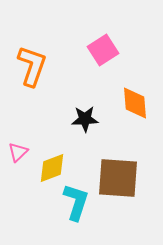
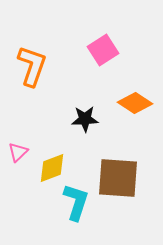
orange diamond: rotated 52 degrees counterclockwise
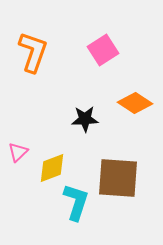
orange L-shape: moved 1 px right, 14 px up
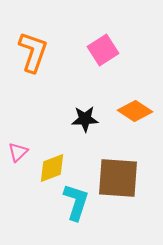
orange diamond: moved 8 px down
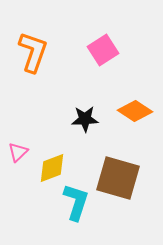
brown square: rotated 12 degrees clockwise
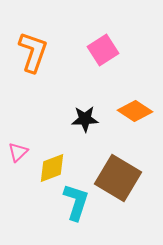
brown square: rotated 15 degrees clockwise
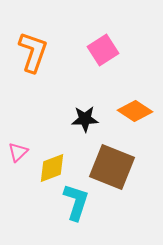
brown square: moved 6 px left, 11 px up; rotated 9 degrees counterclockwise
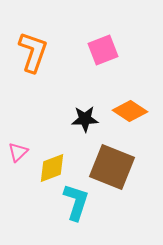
pink square: rotated 12 degrees clockwise
orange diamond: moved 5 px left
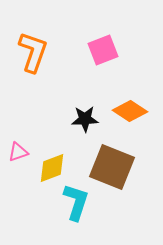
pink triangle: rotated 25 degrees clockwise
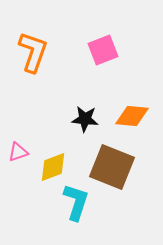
orange diamond: moved 2 px right, 5 px down; rotated 28 degrees counterclockwise
black star: rotated 8 degrees clockwise
yellow diamond: moved 1 px right, 1 px up
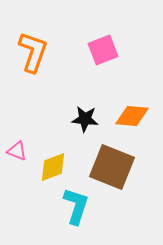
pink triangle: moved 1 px left, 1 px up; rotated 40 degrees clockwise
cyan L-shape: moved 4 px down
